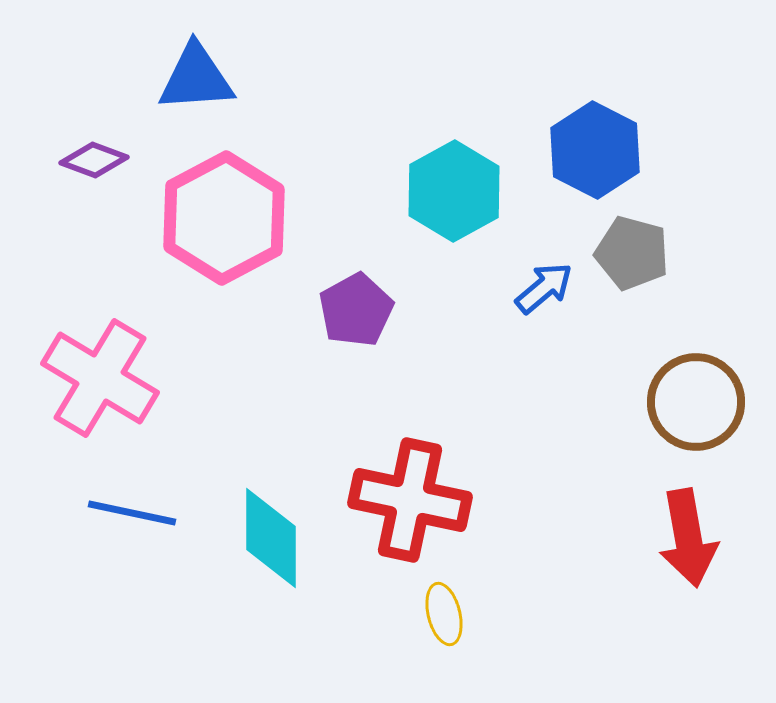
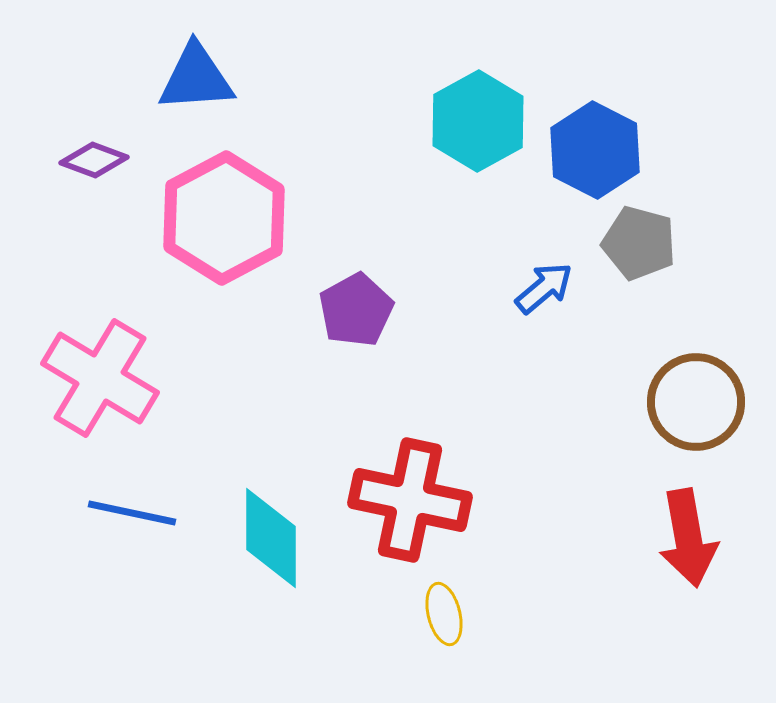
cyan hexagon: moved 24 px right, 70 px up
gray pentagon: moved 7 px right, 10 px up
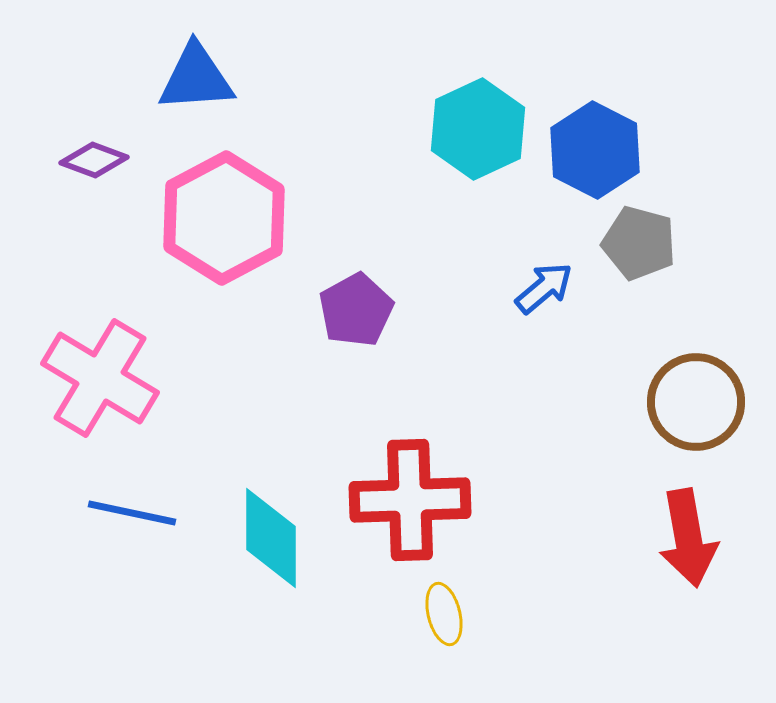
cyan hexagon: moved 8 px down; rotated 4 degrees clockwise
red cross: rotated 14 degrees counterclockwise
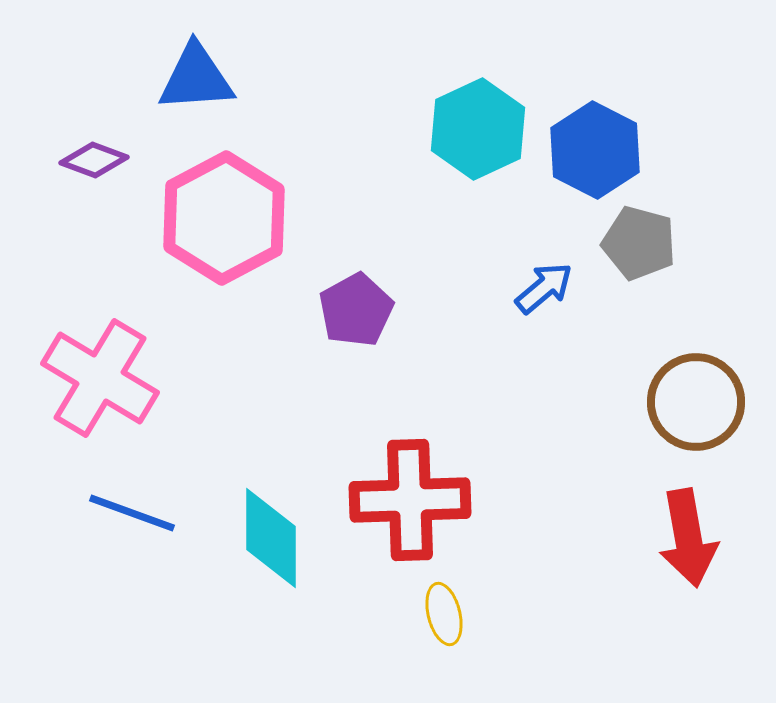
blue line: rotated 8 degrees clockwise
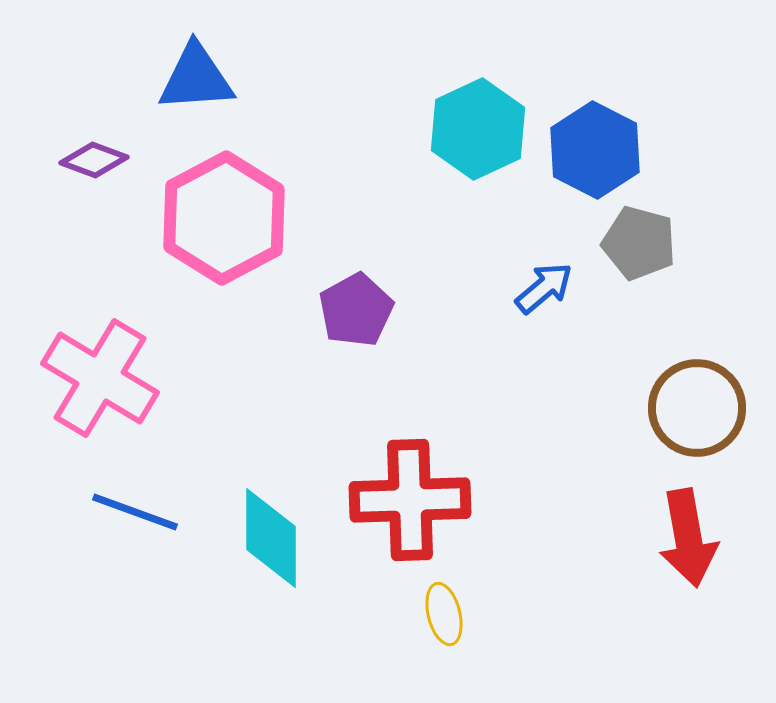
brown circle: moved 1 px right, 6 px down
blue line: moved 3 px right, 1 px up
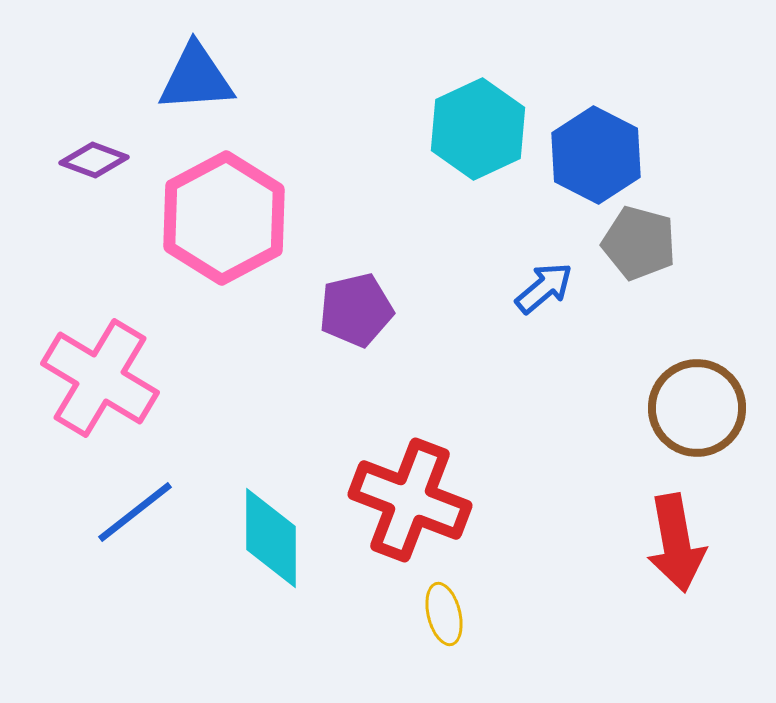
blue hexagon: moved 1 px right, 5 px down
purple pentagon: rotated 16 degrees clockwise
red cross: rotated 23 degrees clockwise
blue line: rotated 58 degrees counterclockwise
red arrow: moved 12 px left, 5 px down
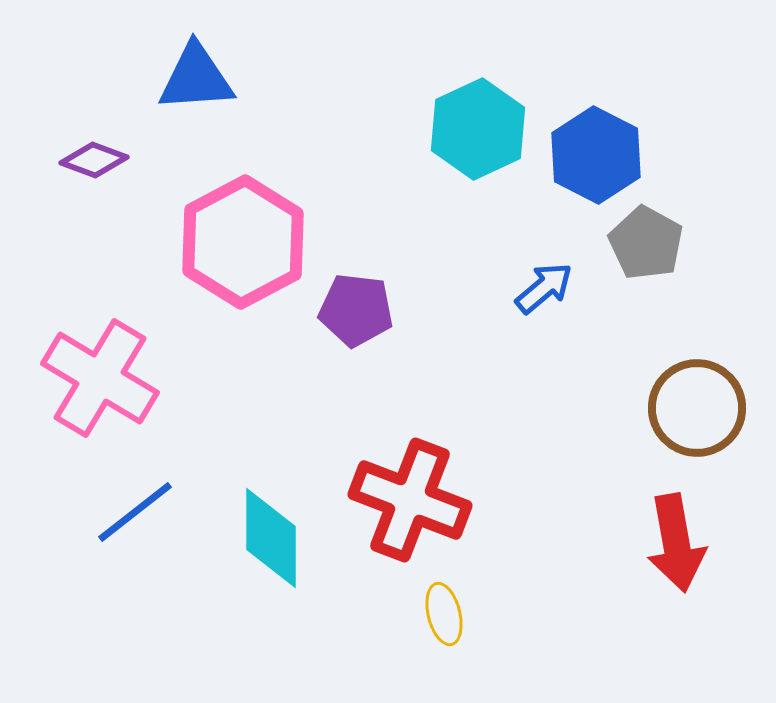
pink hexagon: moved 19 px right, 24 px down
gray pentagon: moved 7 px right; rotated 14 degrees clockwise
purple pentagon: rotated 20 degrees clockwise
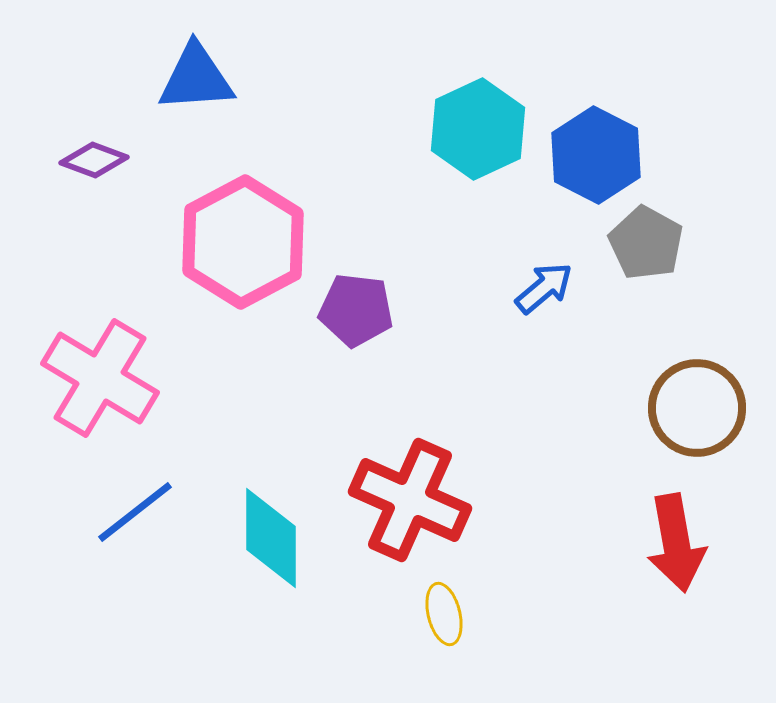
red cross: rotated 3 degrees clockwise
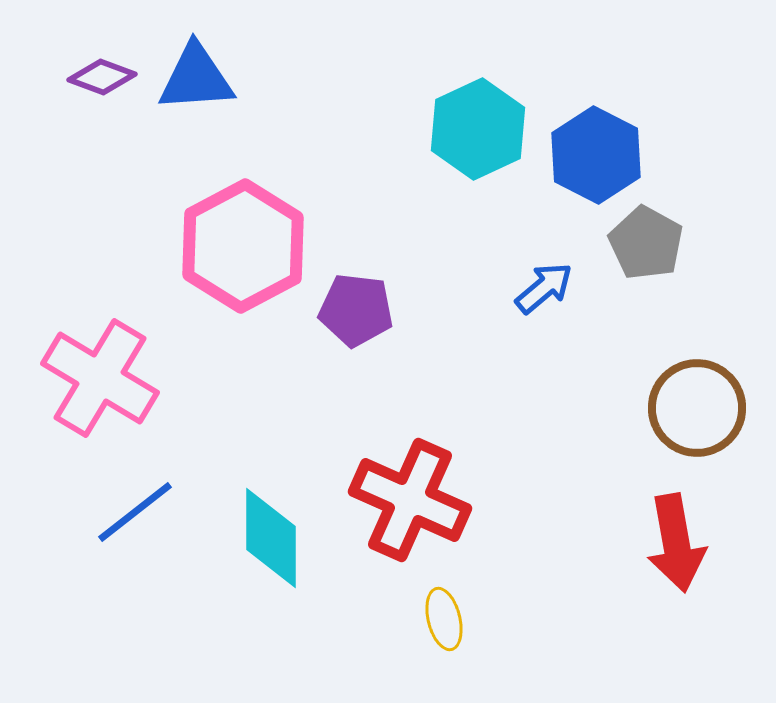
purple diamond: moved 8 px right, 83 px up
pink hexagon: moved 4 px down
yellow ellipse: moved 5 px down
